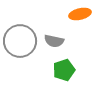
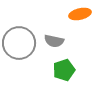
gray circle: moved 1 px left, 2 px down
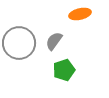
gray semicircle: rotated 114 degrees clockwise
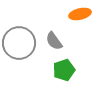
gray semicircle: rotated 72 degrees counterclockwise
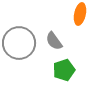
orange ellipse: rotated 65 degrees counterclockwise
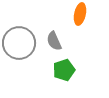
gray semicircle: rotated 12 degrees clockwise
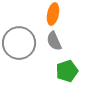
orange ellipse: moved 27 px left
green pentagon: moved 3 px right, 1 px down
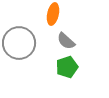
gray semicircle: moved 12 px right; rotated 24 degrees counterclockwise
green pentagon: moved 4 px up
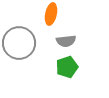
orange ellipse: moved 2 px left
gray semicircle: rotated 48 degrees counterclockwise
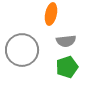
gray circle: moved 3 px right, 7 px down
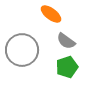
orange ellipse: rotated 65 degrees counterclockwise
gray semicircle: rotated 42 degrees clockwise
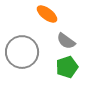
orange ellipse: moved 4 px left
gray circle: moved 2 px down
